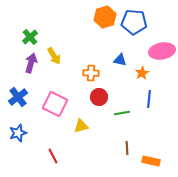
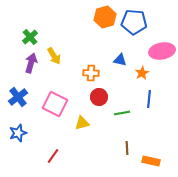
yellow triangle: moved 1 px right, 3 px up
red line: rotated 63 degrees clockwise
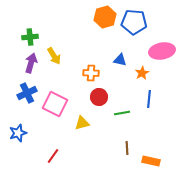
green cross: rotated 35 degrees clockwise
blue cross: moved 9 px right, 4 px up; rotated 12 degrees clockwise
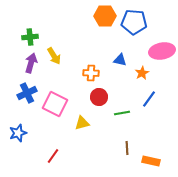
orange hexagon: moved 1 px up; rotated 15 degrees clockwise
blue line: rotated 30 degrees clockwise
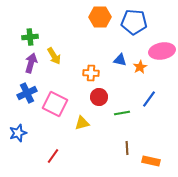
orange hexagon: moved 5 px left, 1 px down
orange star: moved 2 px left, 6 px up
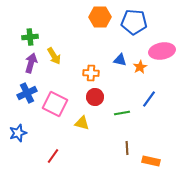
red circle: moved 4 px left
yellow triangle: rotated 28 degrees clockwise
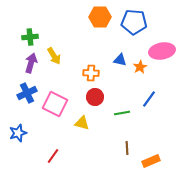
orange rectangle: rotated 36 degrees counterclockwise
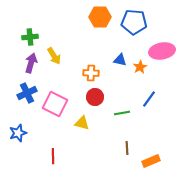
red line: rotated 35 degrees counterclockwise
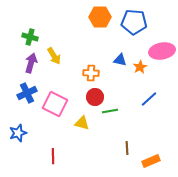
green cross: rotated 21 degrees clockwise
blue line: rotated 12 degrees clockwise
green line: moved 12 px left, 2 px up
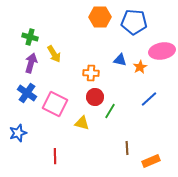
yellow arrow: moved 2 px up
blue cross: rotated 30 degrees counterclockwise
green line: rotated 49 degrees counterclockwise
red line: moved 2 px right
